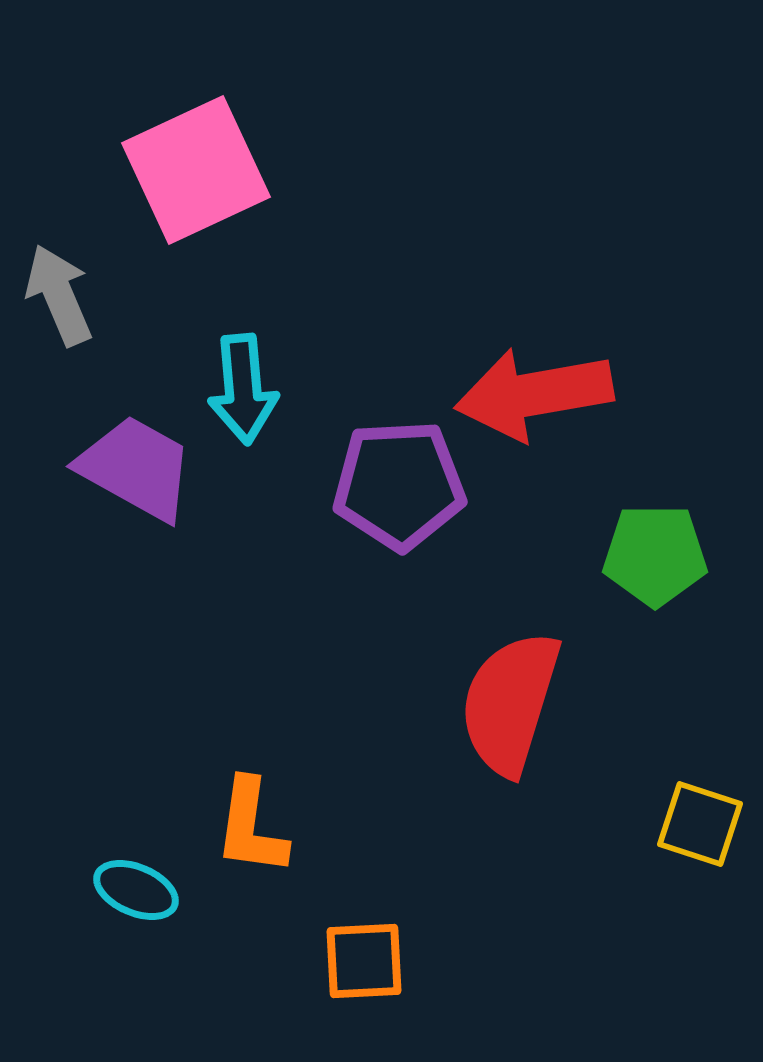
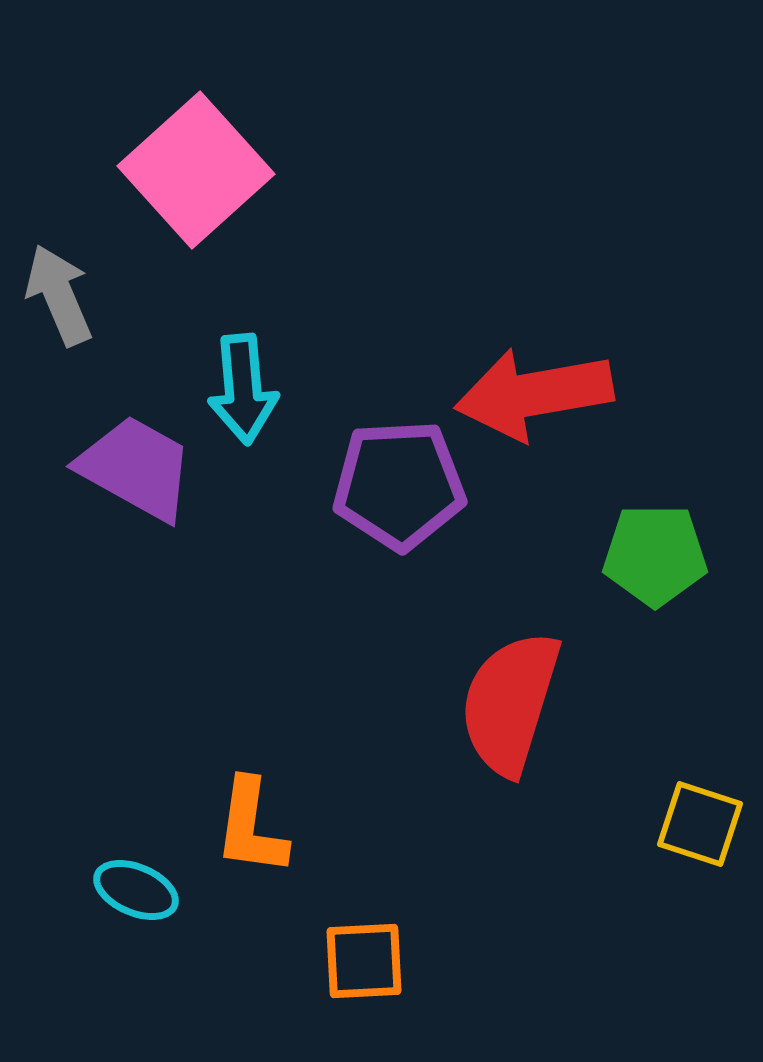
pink square: rotated 17 degrees counterclockwise
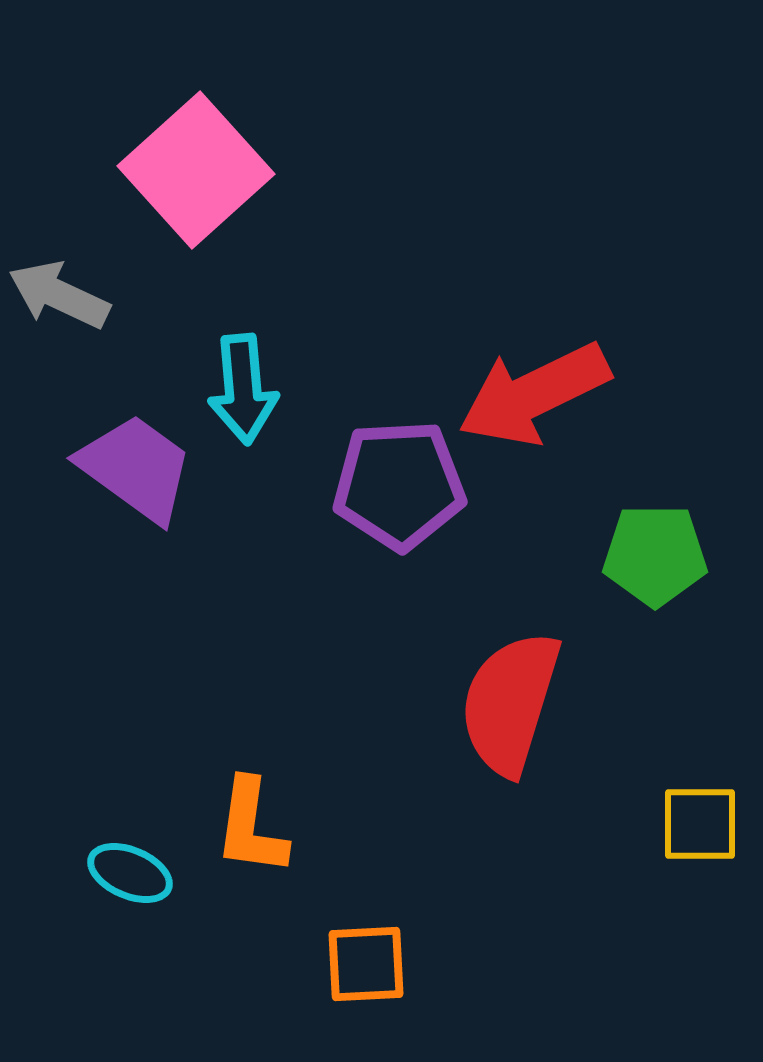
gray arrow: rotated 42 degrees counterclockwise
red arrow: rotated 16 degrees counterclockwise
purple trapezoid: rotated 7 degrees clockwise
yellow square: rotated 18 degrees counterclockwise
cyan ellipse: moved 6 px left, 17 px up
orange square: moved 2 px right, 3 px down
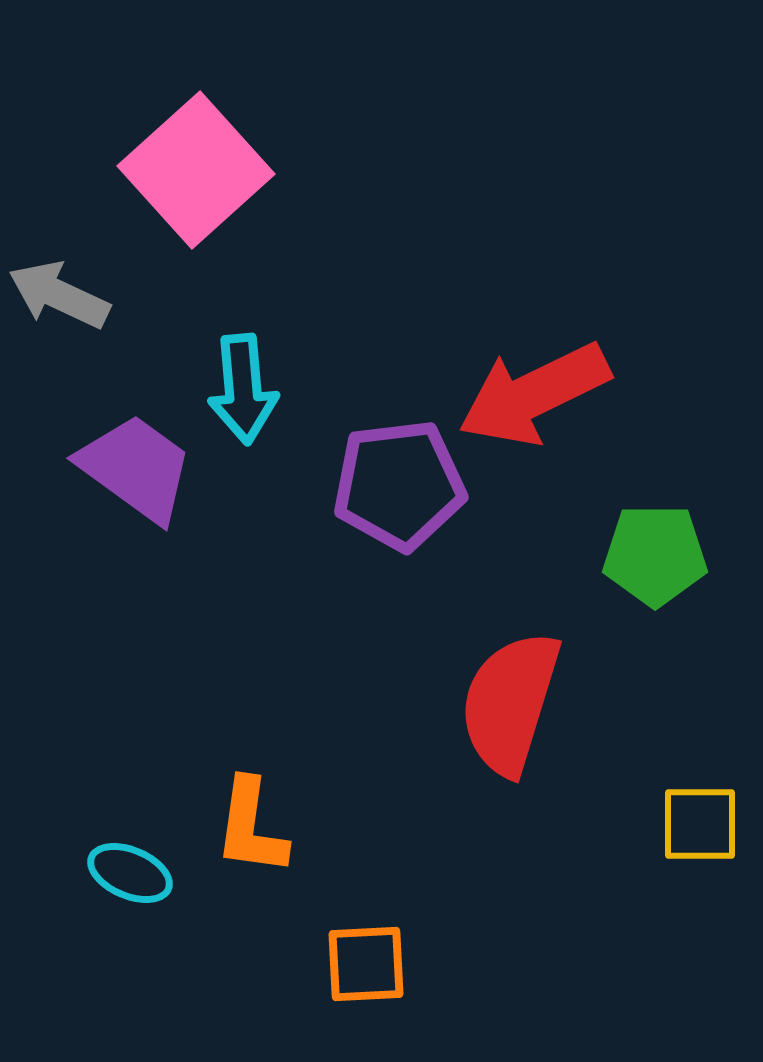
purple pentagon: rotated 4 degrees counterclockwise
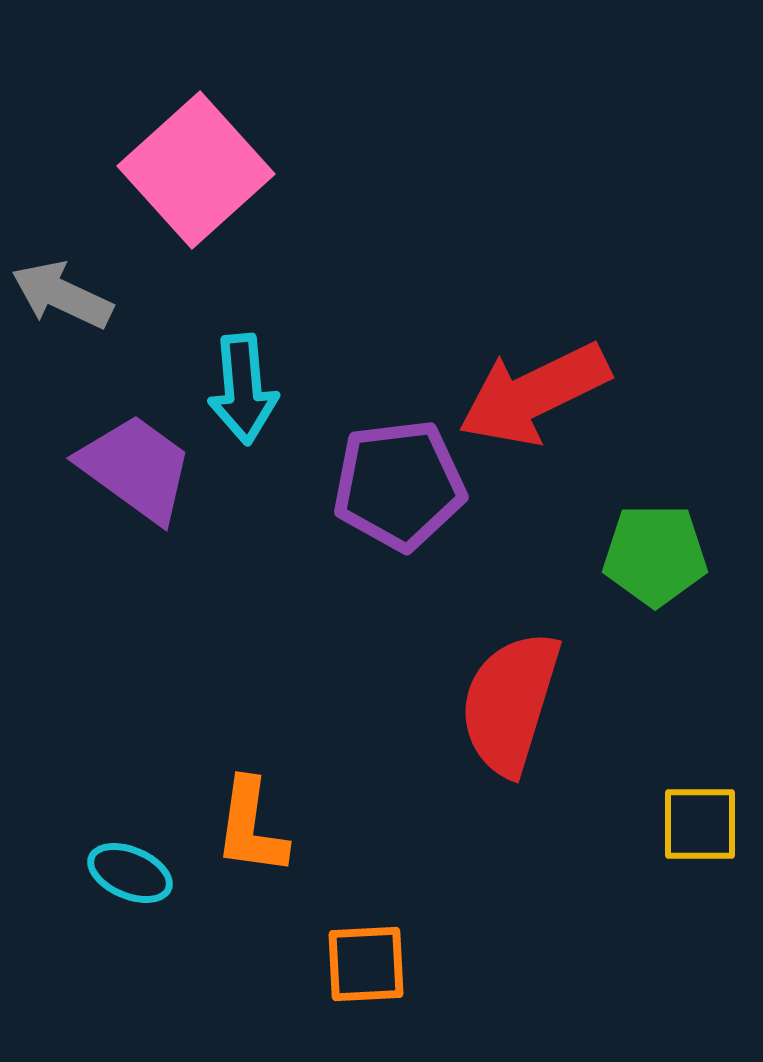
gray arrow: moved 3 px right
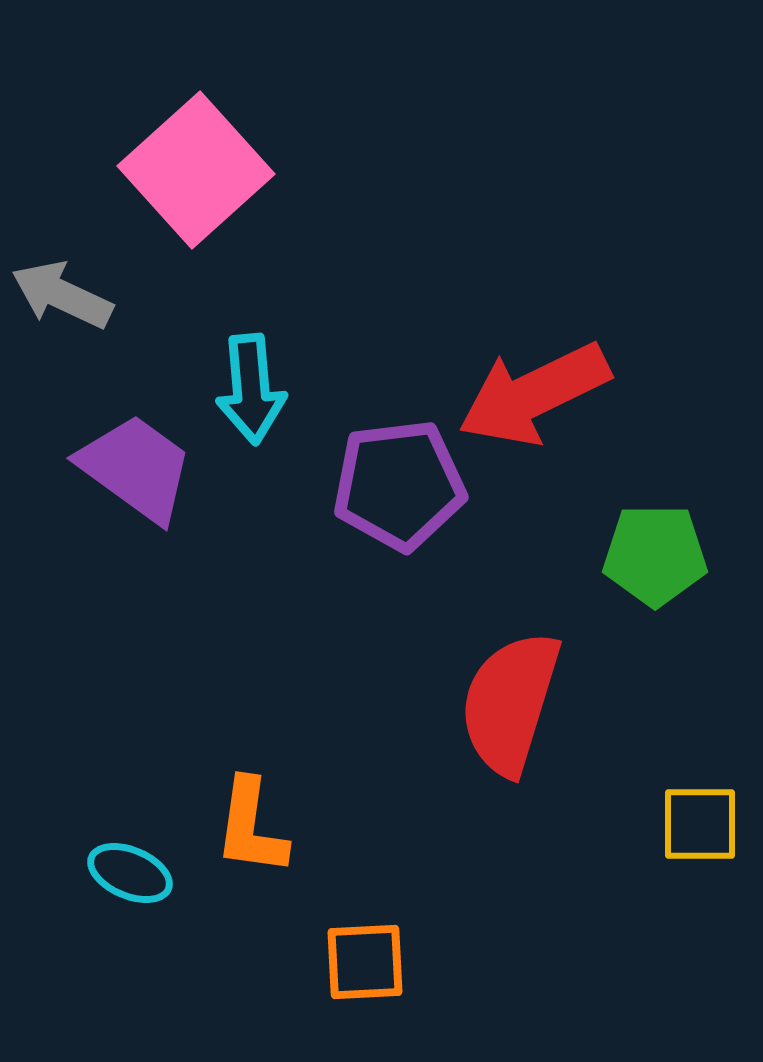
cyan arrow: moved 8 px right
orange square: moved 1 px left, 2 px up
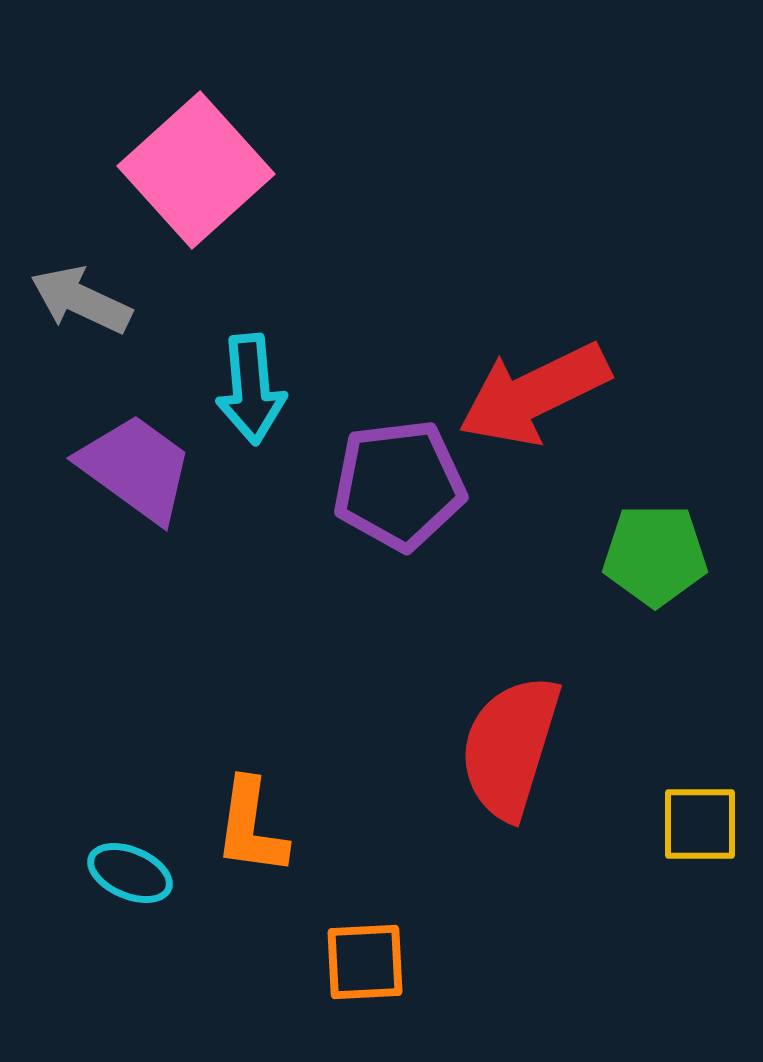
gray arrow: moved 19 px right, 5 px down
red semicircle: moved 44 px down
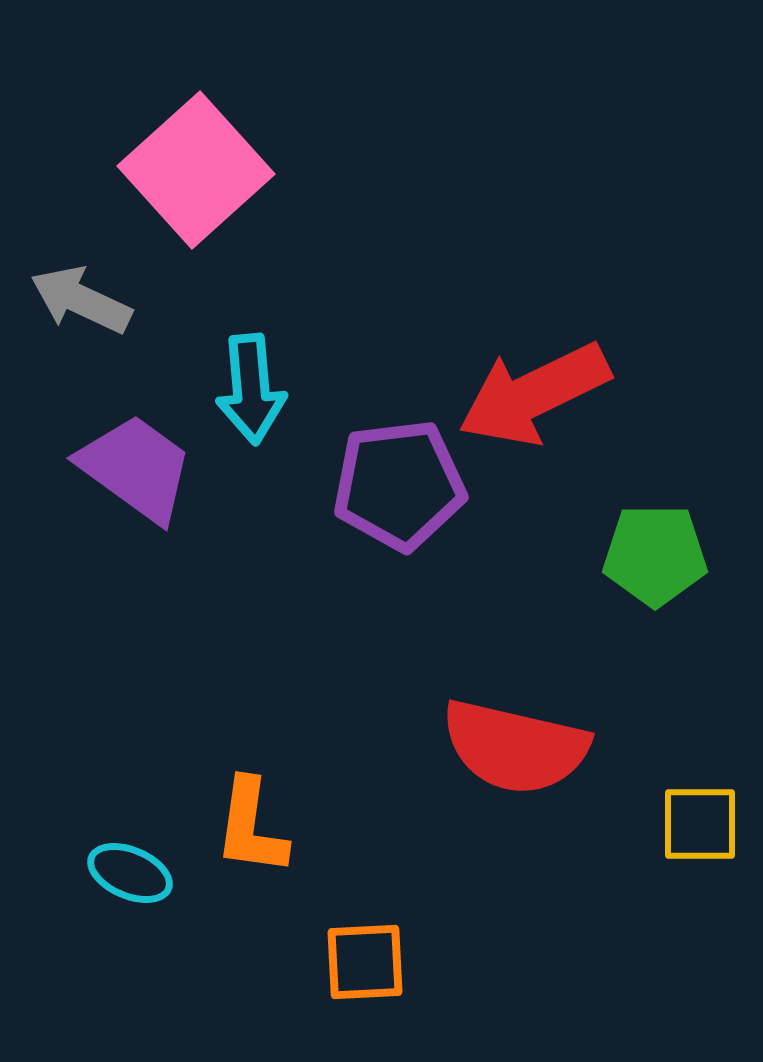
red semicircle: moved 5 px right; rotated 94 degrees counterclockwise
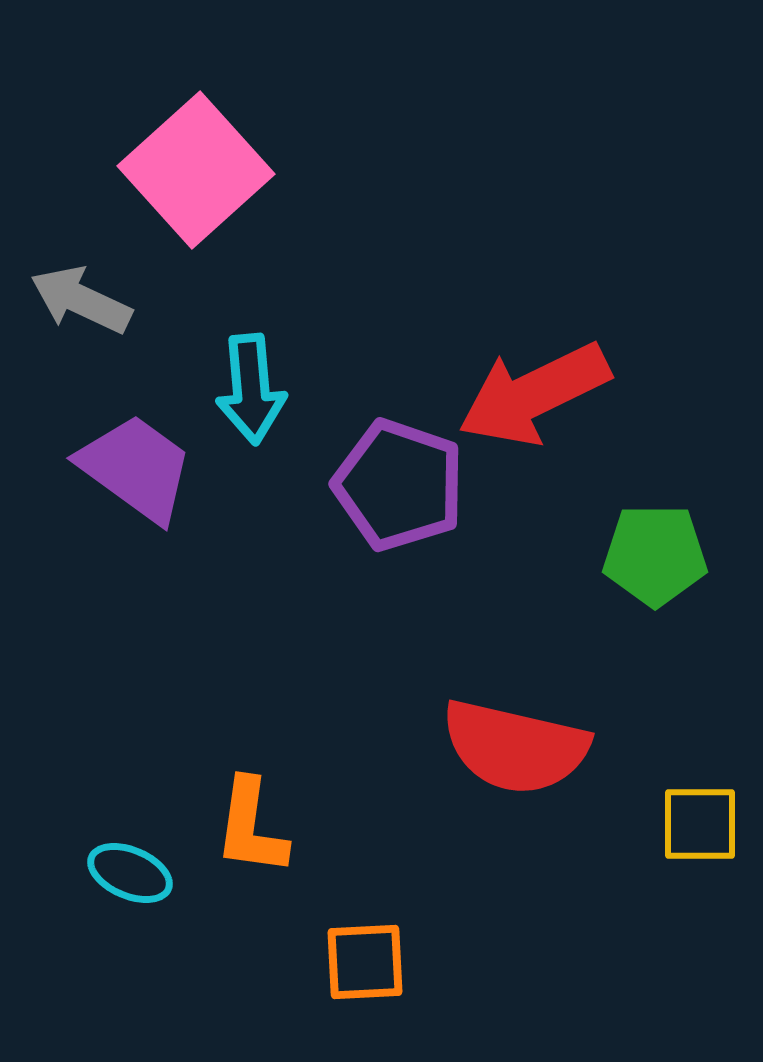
purple pentagon: rotated 26 degrees clockwise
